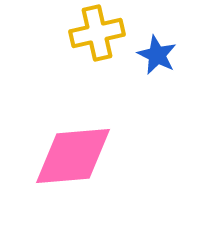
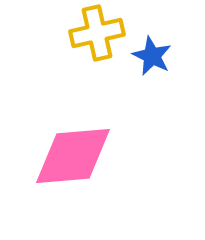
blue star: moved 5 px left, 1 px down
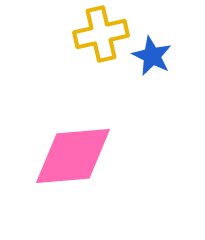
yellow cross: moved 4 px right, 1 px down
